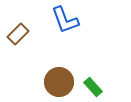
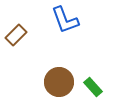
brown rectangle: moved 2 px left, 1 px down
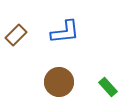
blue L-shape: moved 12 px down; rotated 76 degrees counterclockwise
green rectangle: moved 15 px right
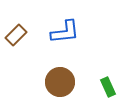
brown circle: moved 1 px right
green rectangle: rotated 18 degrees clockwise
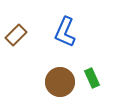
blue L-shape: rotated 120 degrees clockwise
green rectangle: moved 16 px left, 9 px up
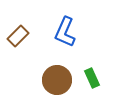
brown rectangle: moved 2 px right, 1 px down
brown circle: moved 3 px left, 2 px up
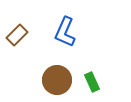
brown rectangle: moved 1 px left, 1 px up
green rectangle: moved 4 px down
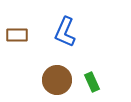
brown rectangle: rotated 45 degrees clockwise
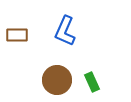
blue L-shape: moved 1 px up
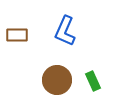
green rectangle: moved 1 px right, 1 px up
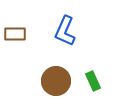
brown rectangle: moved 2 px left, 1 px up
brown circle: moved 1 px left, 1 px down
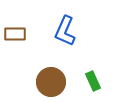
brown circle: moved 5 px left, 1 px down
